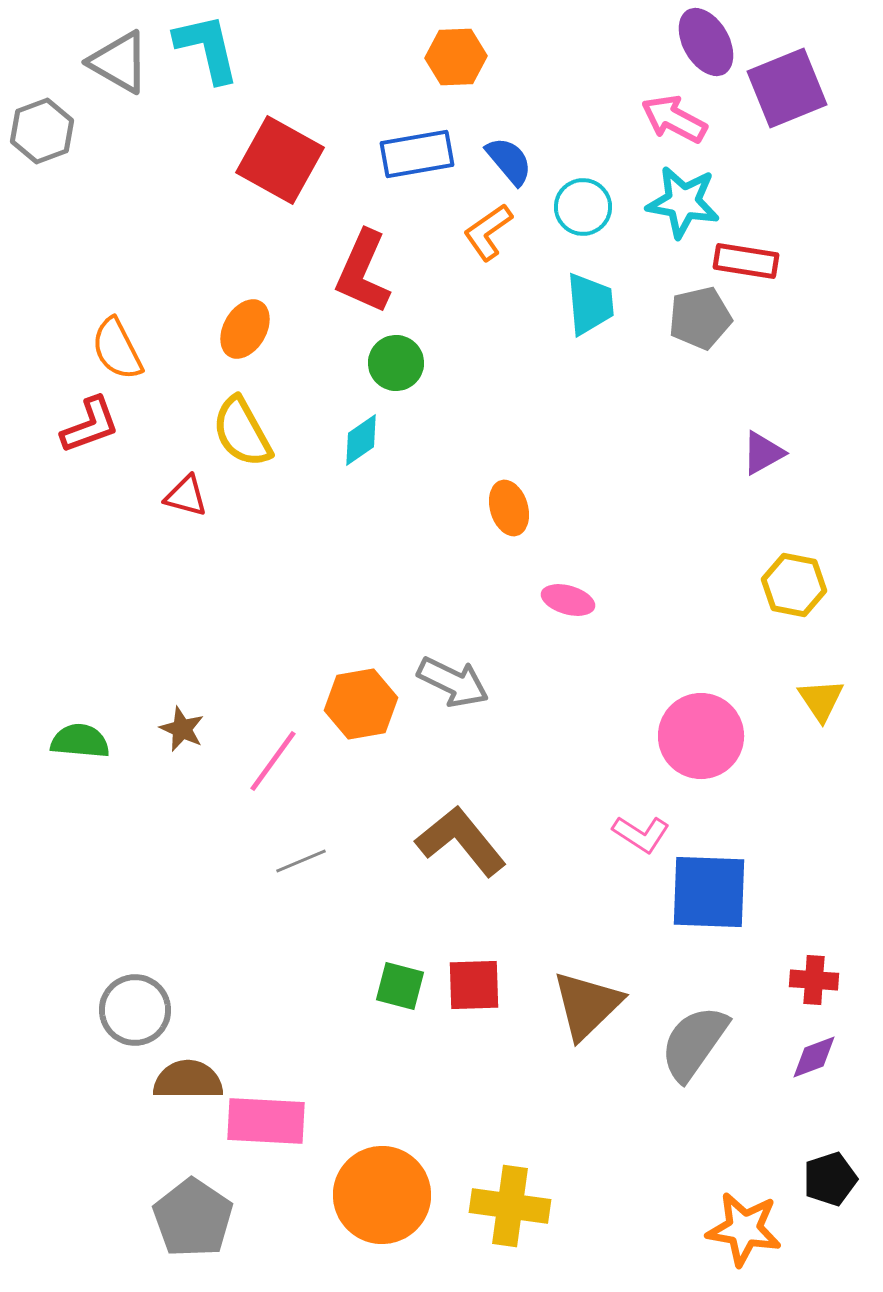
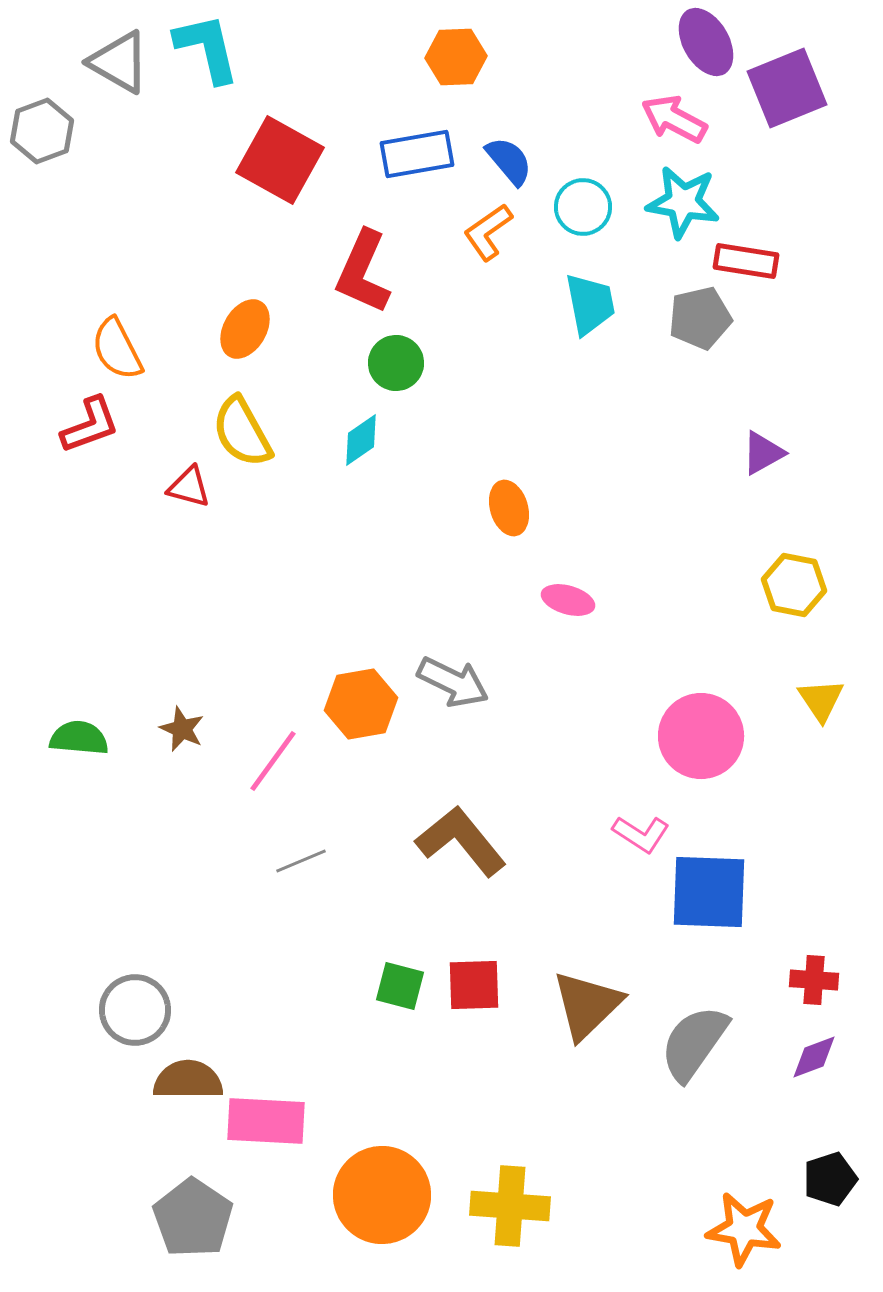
cyan trapezoid at (590, 304): rotated 6 degrees counterclockwise
red triangle at (186, 496): moved 3 px right, 9 px up
green semicircle at (80, 741): moved 1 px left, 3 px up
yellow cross at (510, 1206): rotated 4 degrees counterclockwise
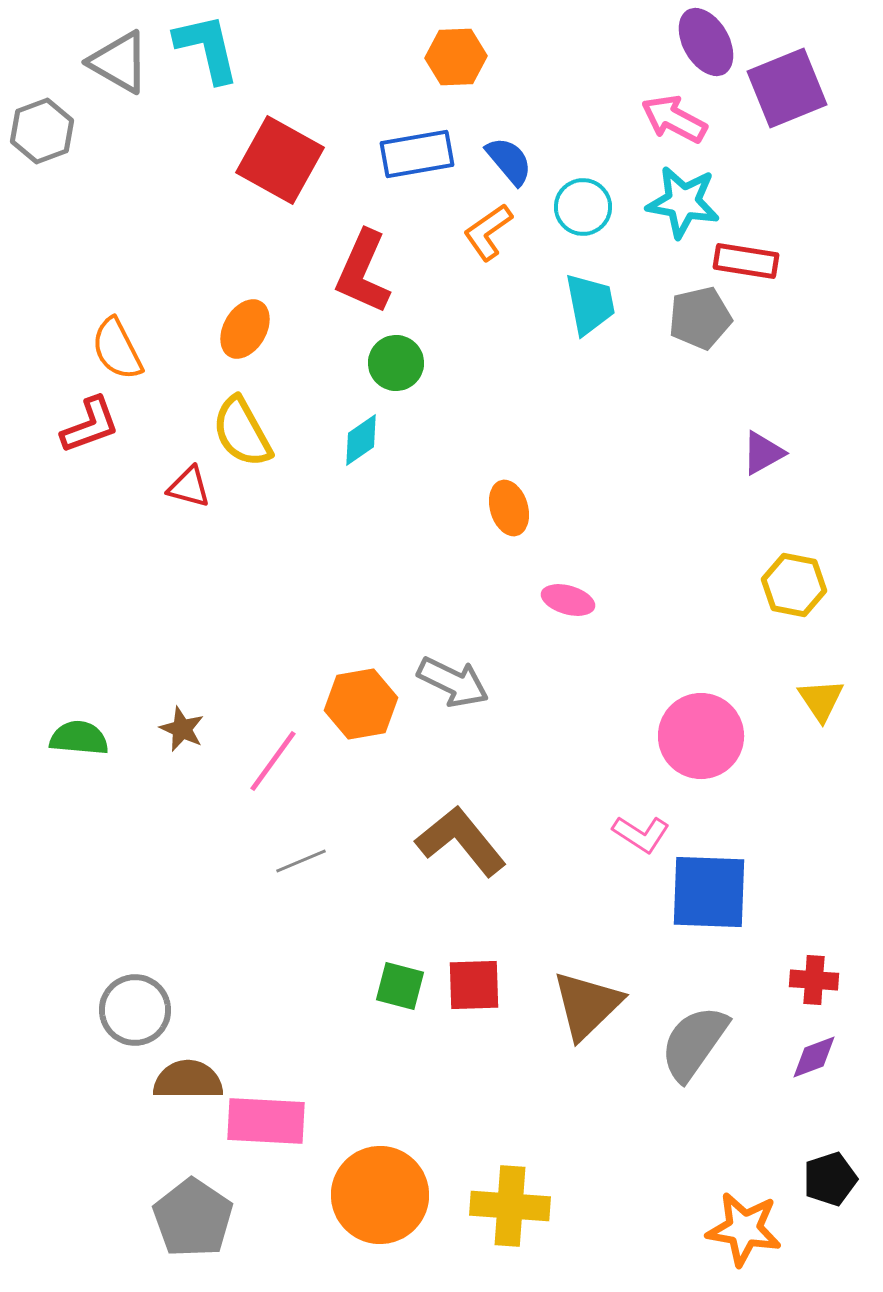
orange circle at (382, 1195): moved 2 px left
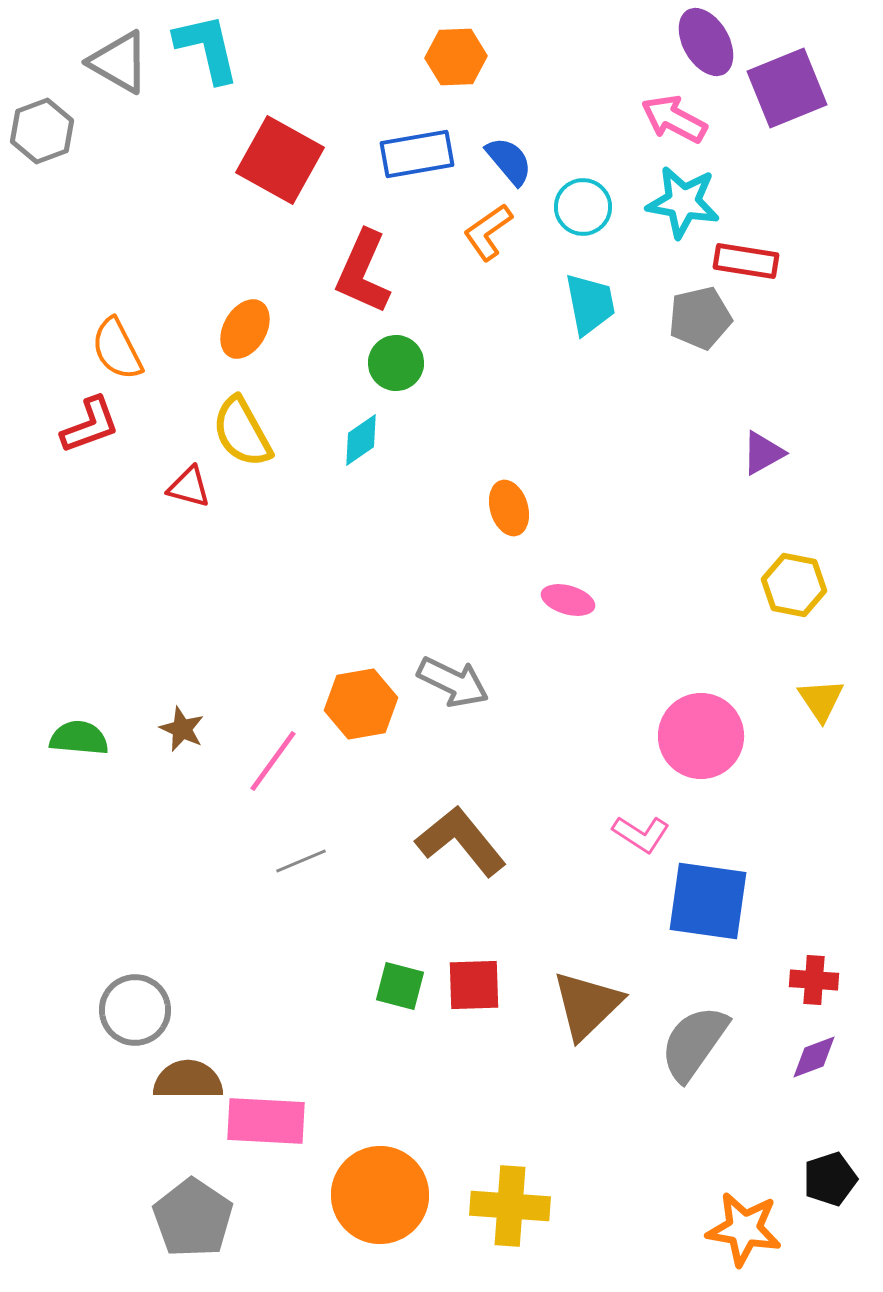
blue square at (709, 892): moved 1 px left, 9 px down; rotated 6 degrees clockwise
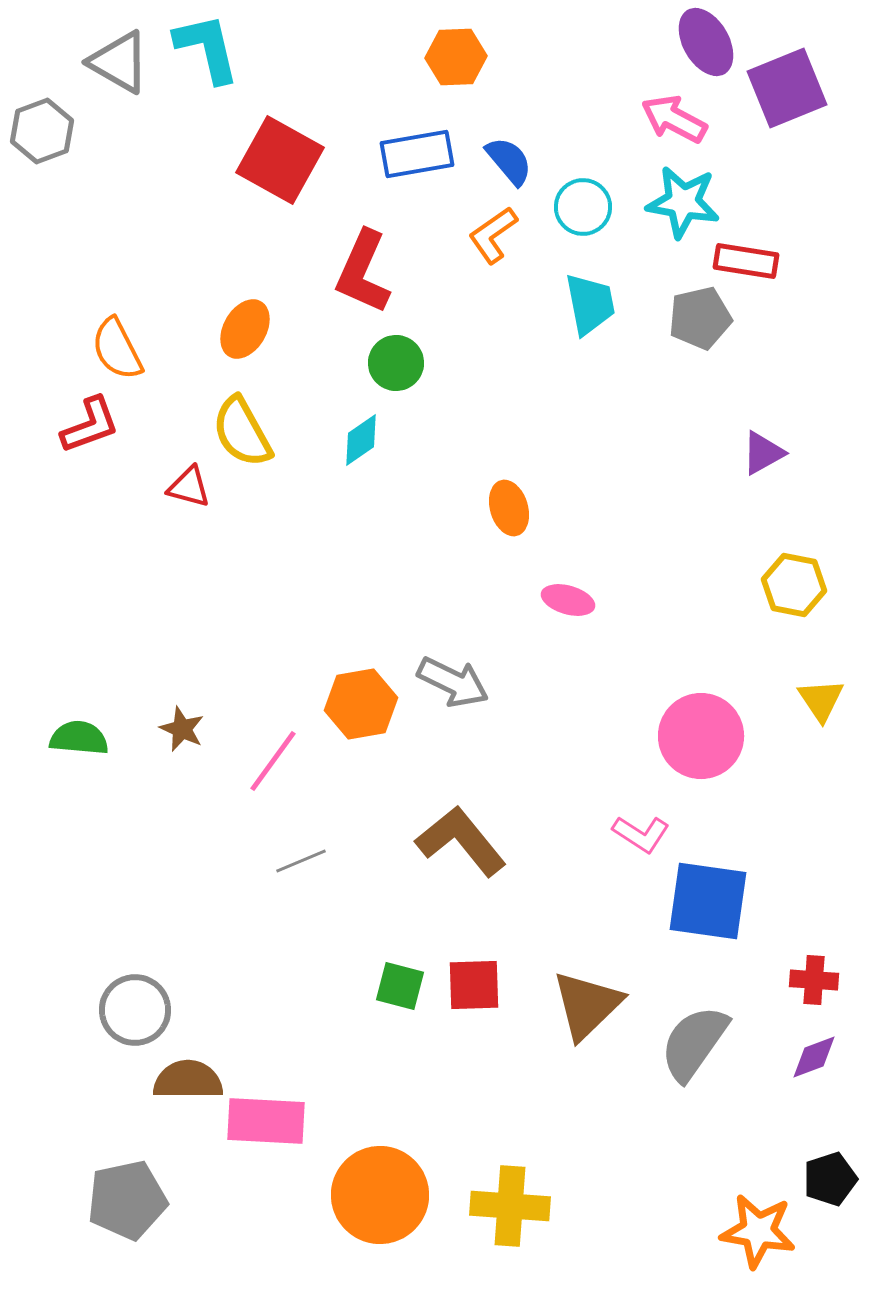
orange L-shape at (488, 232): moved 5 px right, 3 px down
gray pentagon at (193, 1218): moved 66 px left, 18 px up; rotated 26 degrees clockwise
orange star at (744, 1229): moved 14 px right, 2 px down
